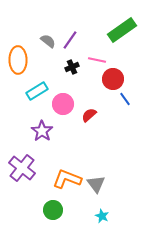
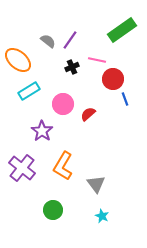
orange ellipse: rotated 48 degrees counterclockwise
cyan rectangle: moved 8 px left
blue line: rotated 16 degrees clockwise
red semicircle: moved 1 px left, 1 px up
orange L-shape: moved 4 px left, 13 px up; rotated 80 degrees counterclockwise
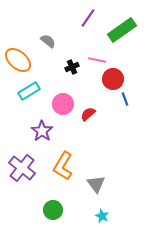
purple line: moved 18 px right, 22 px up
